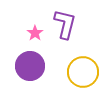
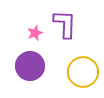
purple L-shape: rotated 12 degrees counterclockwise
pink star: rotated 14 degrees clockwise
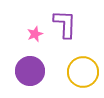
pink star: moved 1 px down
purple circle: moved 5 px down
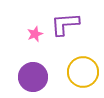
purple L-shape: rotated 96 degrees counterclockwise
purple circle: moved 3 px right, 6 px down
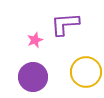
pink star: moved 6 px down
yellow circle: moved 3 px right
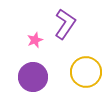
purple L-shape: rotated 128 degrees clockwise
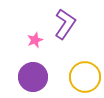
yellow circle: moved 1 px left, 5 px down
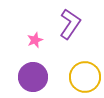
purple L-shape: moved 5 px right
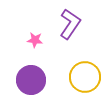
pink star: rotated 28 degrees clockwise
purple circle: moved 2 px left, 3 px down
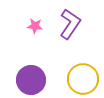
pink star: moved 14 px up
yellow circle: moved 2 px left, 2 px down
